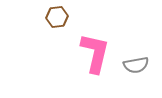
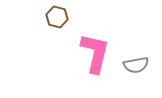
brown hexagon: rotated 20 degrees clockwise
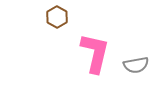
brown hexagon: rotated 15 degrees clockwise
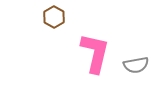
brown hexagon: moved 3 px left
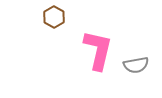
pink L-shape: moved 3 px right, 3 px up
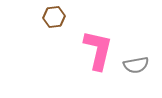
brown hexagon: rotated 25 degrees clockwise
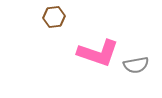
pink L-shape: moved 3 px down; rotated 96 degrees clockwise
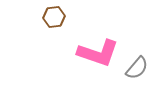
gray semicircle: moved 1 px right, 3 px down; rotated 40 degrees counterclockwise
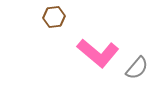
pink L-shape: rotated 21 degrees clockwise
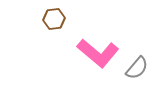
brown hexagon: moved 2 px down
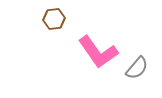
pink L-shape: moved 1 px up; rotated 15 degrees clockwise
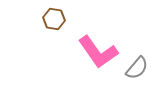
brown hexagon: rotated 15 degrees clockwise
